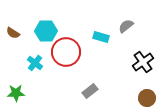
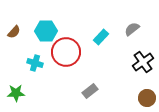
gray semicircle: moved 6 px right, 3 px down
brown semicircle: moved 1 px right, 1 px up; rotated 80 degrees counterclockwise
cyan rectangle: rotated 63 degrees counterclockwise
cyan cross: rotated 21 degrees counterclockwise
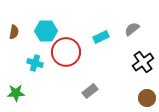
brown semicircle: rotated 32 degrees counterclockwise
cyan rectangle: rotated 21 degrees clockwise
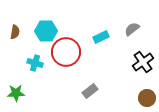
brown semicircle: moved 1 px right
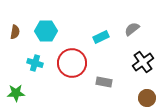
red circle: moved 6 px right, 11 px down
gray rectangle: moved 14 px right, 9 px up; rotated 49 degrees clockwise
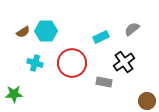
brown semicircle: moved 8 px right; rotated 48 degrees clockwise
black cross: moved 19 px left
green star: moved 2 px left, 1 px down
brown circle: moved 3 px down
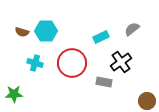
brown semicircle: moved 1 px left; rotated 48 degrees clockwise
black cross: moved 3 px left
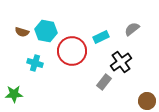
cyan hexagon: rotated 10 degrees clockwise
red circle: moved 12 px up
gray rectangle: rotated 63 degrees counterclockwise
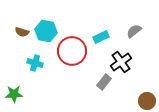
gray semicircle: moved 2 px right, 2 px down
